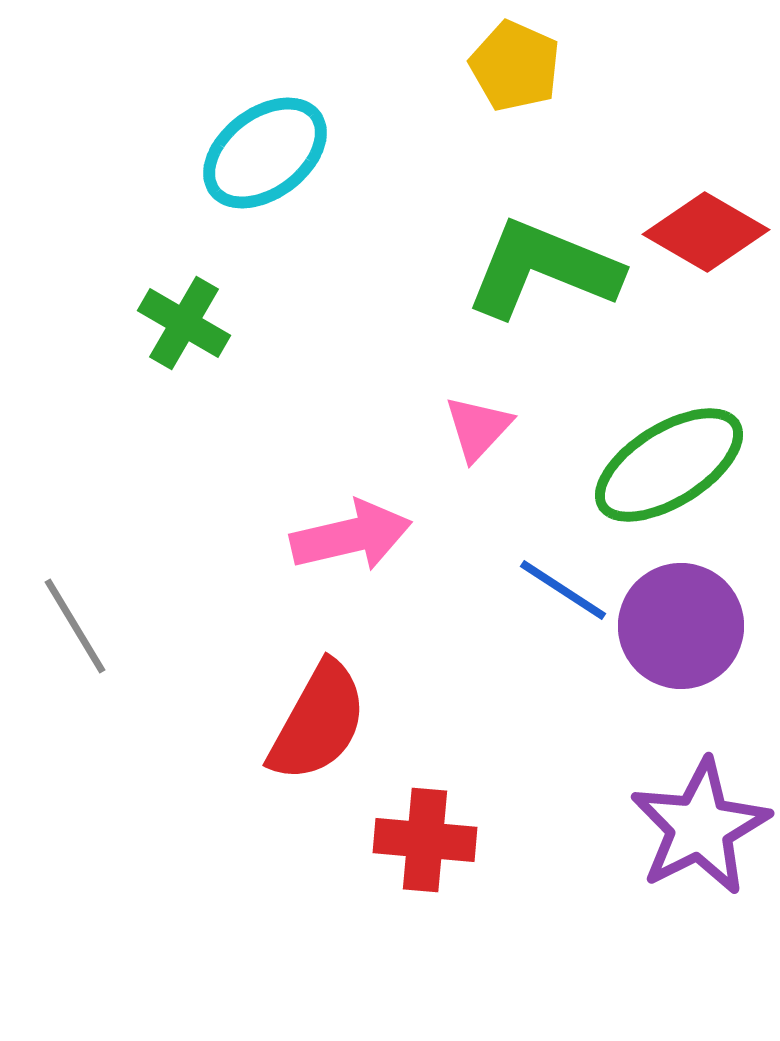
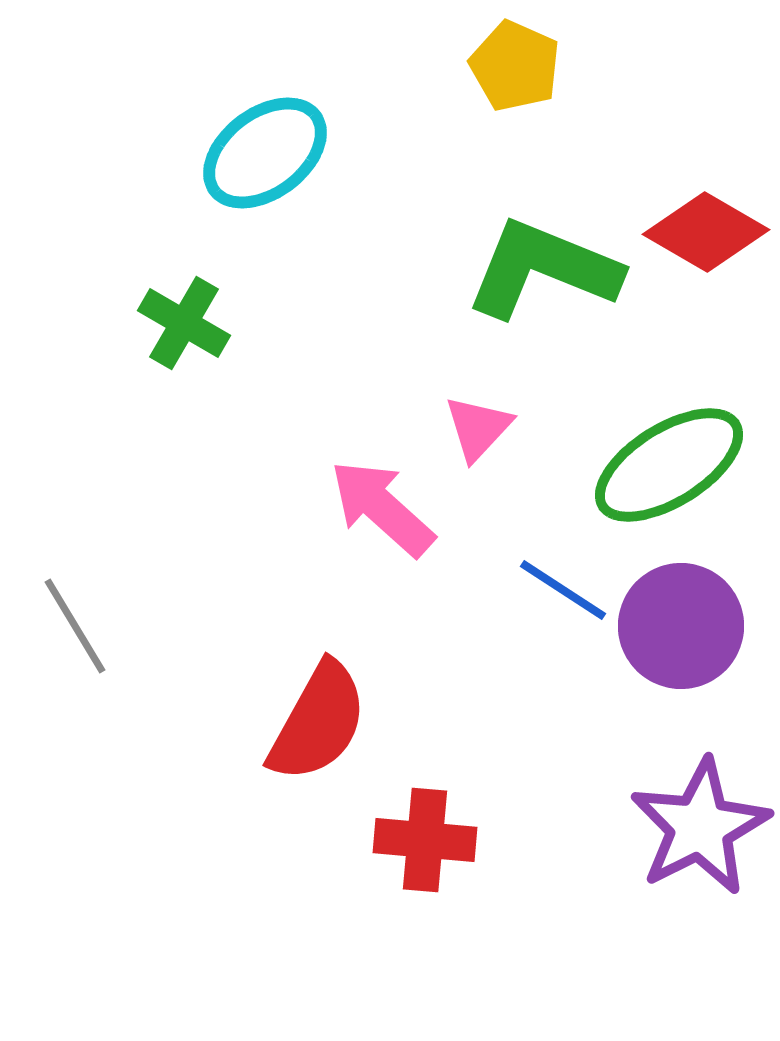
pink arrow: moved 31 px right, 28 px up; rotated 125 degrees counterclockwise
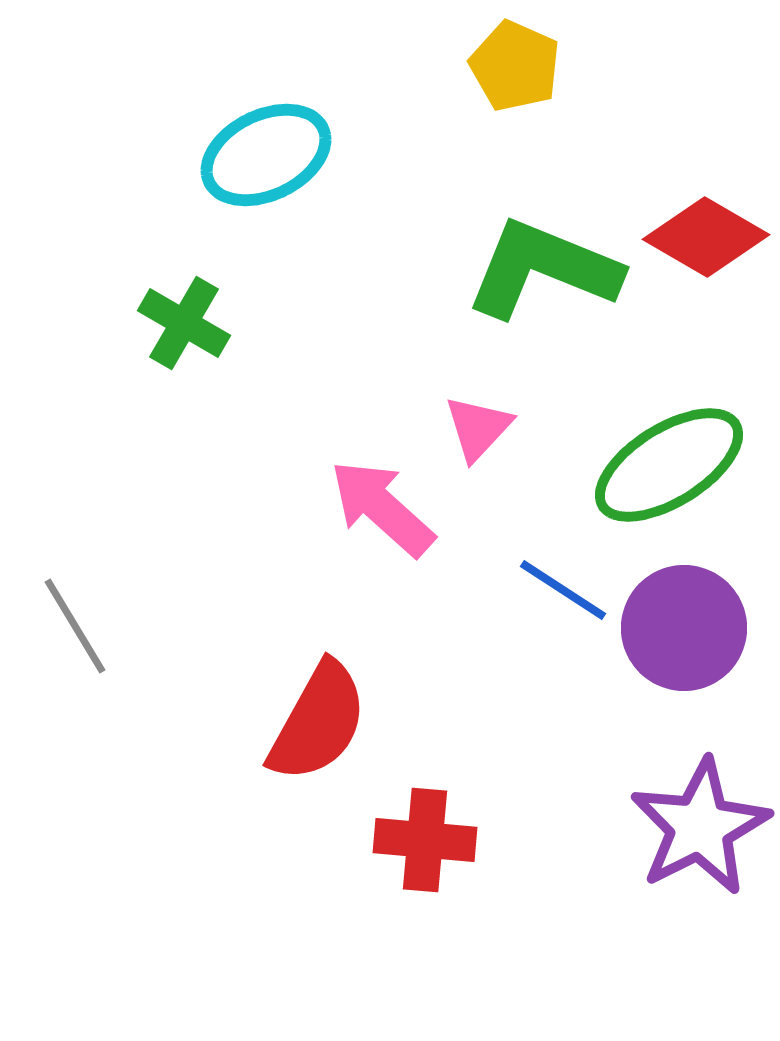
cyan ellipse: moved 1 px right, 2 px down; rotated 11 degrees clockwise
red diamond: moved 5 px down
purple circle: moved 3 px right, 2 px down
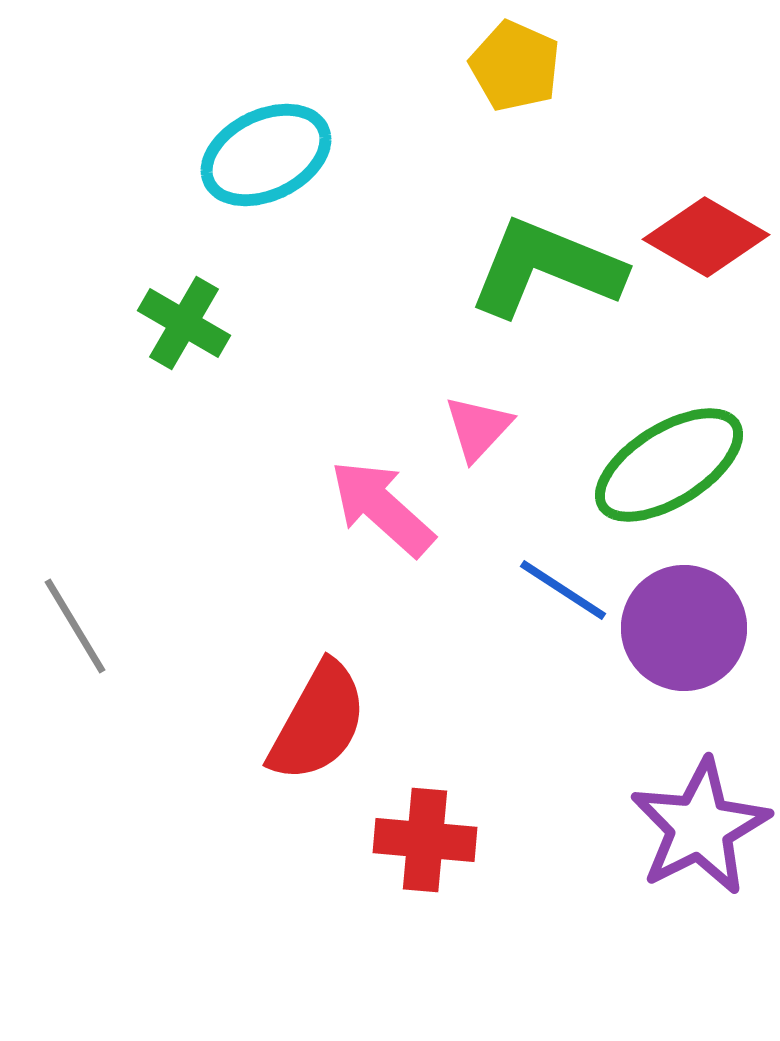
green L-shape: moved 3 px right, 1 px up
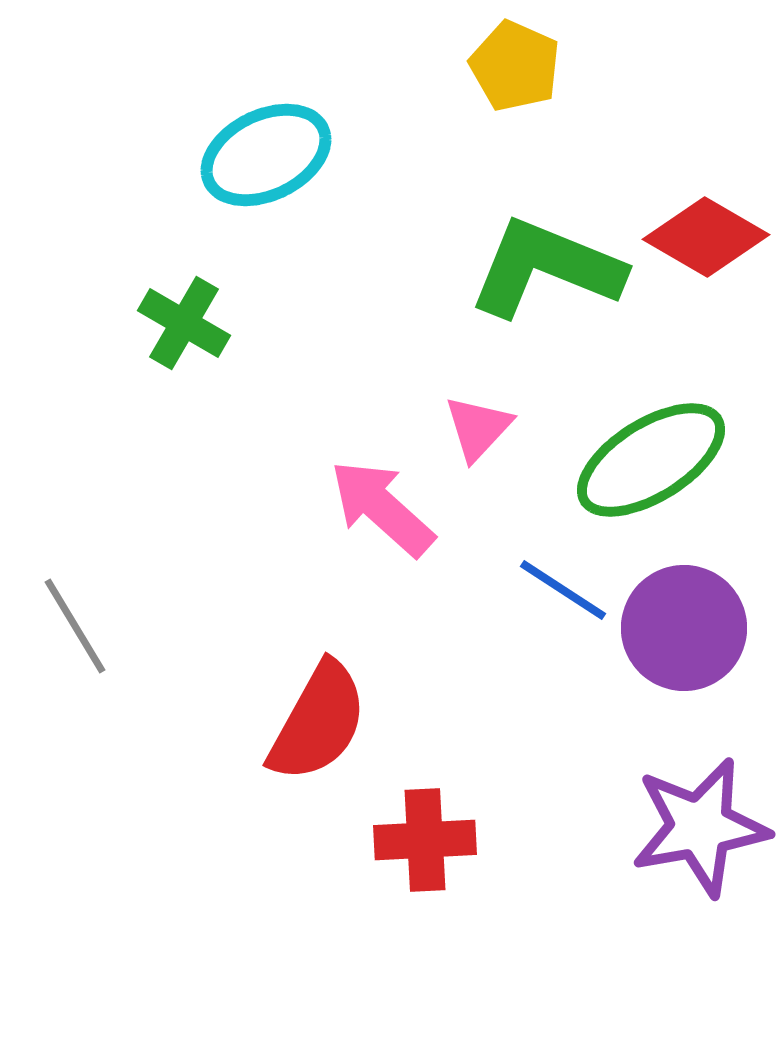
green ellipse: moved 18 px left, 5 px up
purple star: rotated 17 degrees clockwise
red cross: rotated 8 degrees counterclockwise
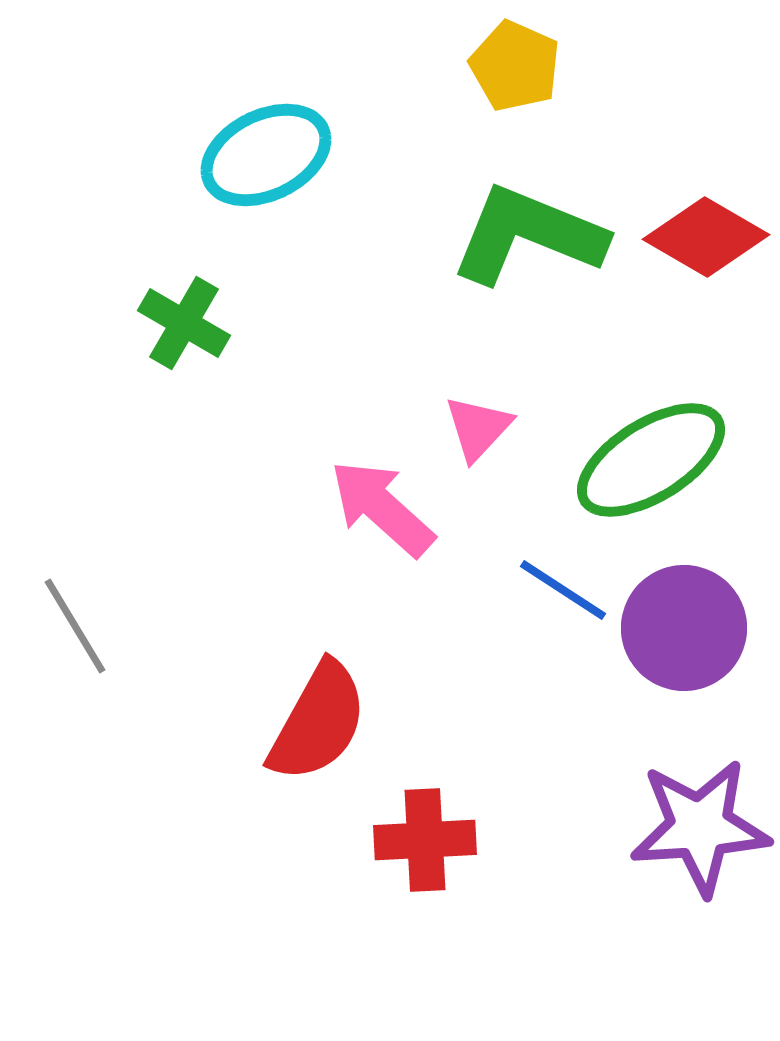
green L-shape: moved 18 px left, 33 px up
purple star: rotated 6 degrees clockwise
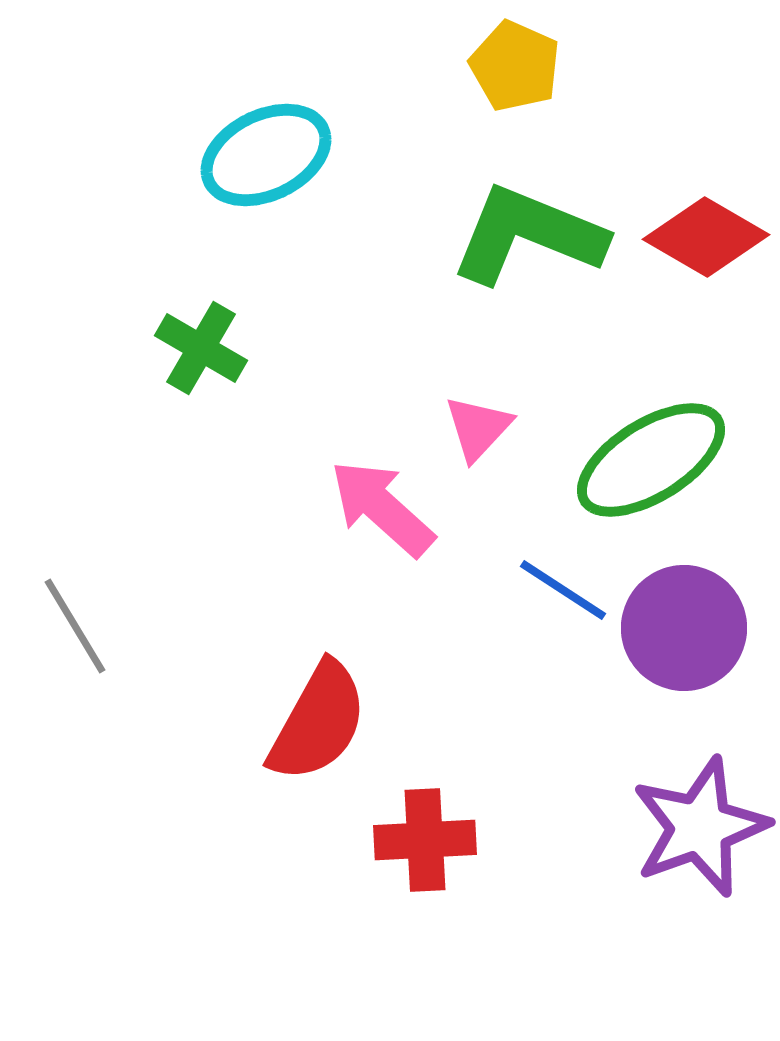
green cross: moved 17 px right, 25 px down
purple star: rotated 16 degrees counterclockwise
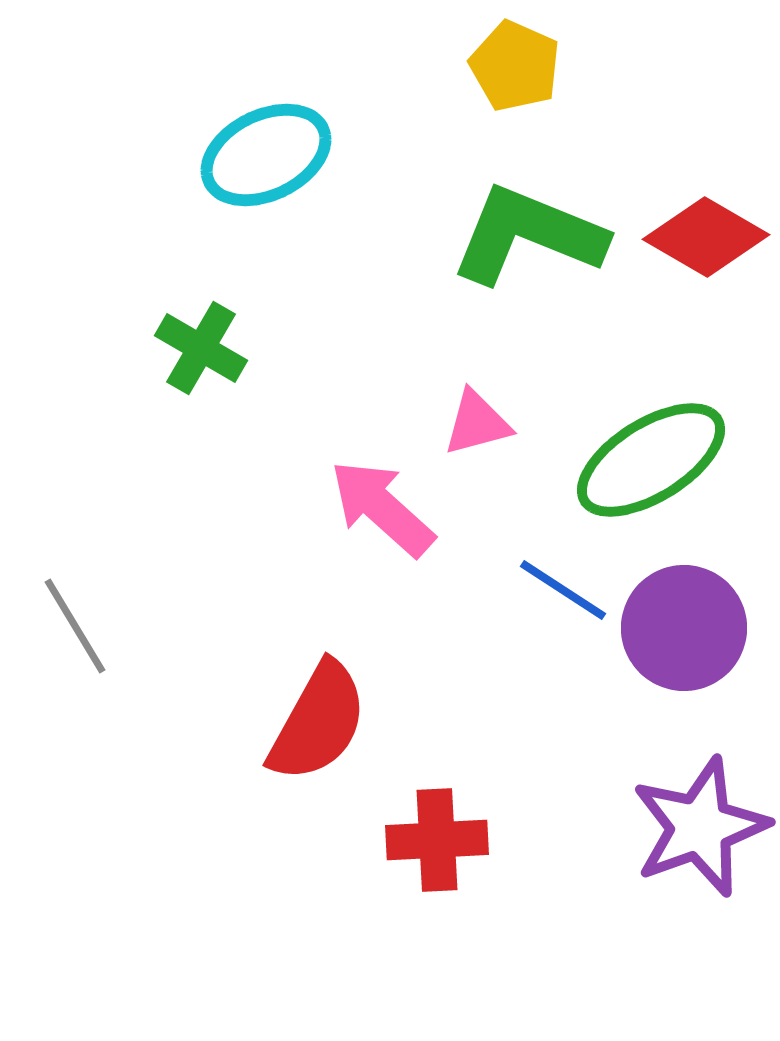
pink triangle: moved 1 px left, 5 px up; rotated 32 degrees clockwise
red cross: moved 12 px right
